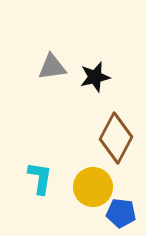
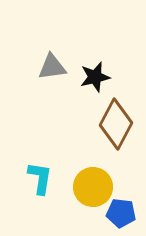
brown diamond: moved 14 px up
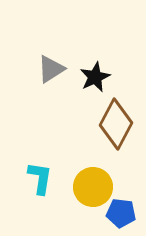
gray triangle: moved 1 px left, 2 px down; rotated 24 degrees counterclockwise
black star: rotated 12 degrees counterclockwise
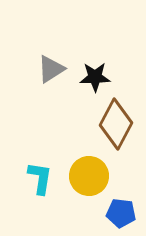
black star: rotated 24 degrees clockwise
yellow circle: moved 4 px left, 11 px up
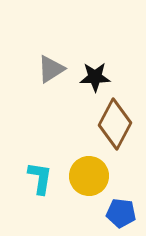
brown diamond: moved 1 px left
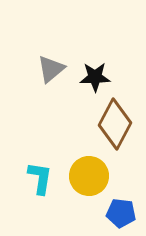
gray triangle: rotated 8 degrees counterclockwise
